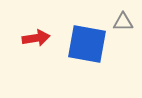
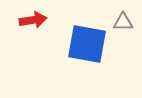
red arrow: moved 3 px left, 18 px up
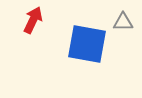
red arrow: rotated 56 degrees counterclockwise
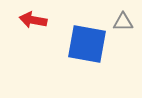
red arrow: rotated 104 degrees counterclockwise
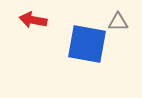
gray triangle: moved 5 px left
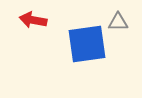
blue square: rotated 18 degrees counterclockwise
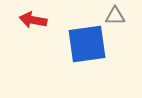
gray triangle: moved 3 px left, 6 px up
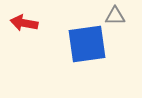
red arrow: moved 9 px left, 3 px down
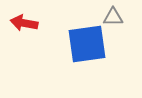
gray triangle: moved 2 px left, 1 px down
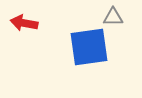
blue square: moved 2 px right, 3 px down
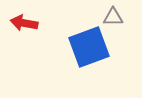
blue square: rotated 12 degrees counterclockwise
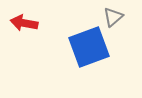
gray triangle: rotated 40 degrees counterclockwise
